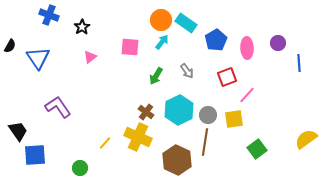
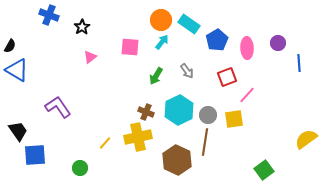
cyan rectangle: moved 3 px right, 1 px down
blue pentagon: moved 1 px right
blue triangle: moved 21 px left, 12 px down; rotated 25 degrees counterclockwise
brown cross: rotated 14 degrees counterclockwise
yellow cross: rotated 36 degrees counterclockwise
green square: moved 7 px right, 21 px down
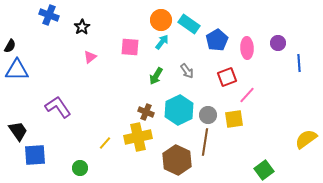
blue triangle: rotated 30 degrees counterclockwise
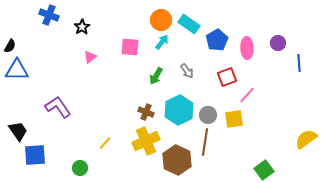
yellow cross: moved 8 px right, 4 px down; rotated 12 degrees counterclockwise
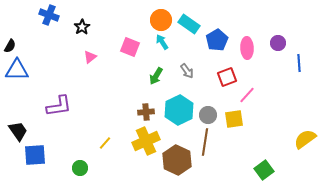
cyan arrow: rotated 70 degrees counterclockwise
pink square: rotated 18 degrees clockwise
purple L-shape: moved 1 px right, 1 px up; rotated 116 degrees clockwise
brown cross: rotated 28 degrees counterclockwise
yellow semicircle: moved 1 px left
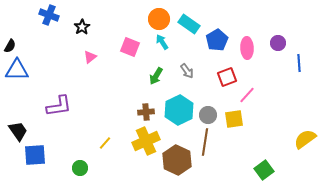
orange circle: moved 2 px left, 1 px up
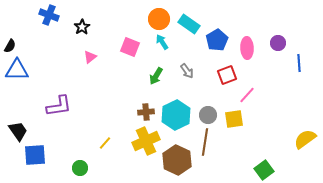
red square: moved 2 px up
cyan hexagon: moved 3 px left, 5 px down
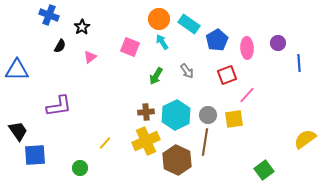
black semicircle: moved 50 px right
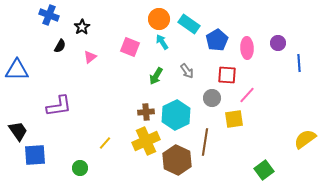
red square: rotated 24 degrees clockwise
gray circle: moved 4 px right, 17 px up
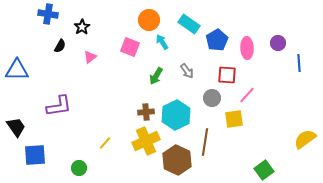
blue cross: moved 1 px left, 1 px up; rotated 12 degrees counterclockwise
orange circle: moved 10 px left, 1 px down
black trapezoid: moved 2 px left, 4 px up
green circle: moved 1 px left
